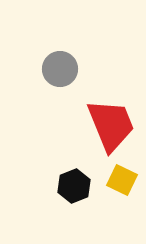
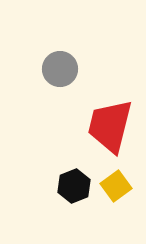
red trapezoid: moved 1 px left, 1 px down; rotated 144 degrees counterclockwise
yellow square: moved 6 px left, 6 px down; rotated 28 degrees clockwise
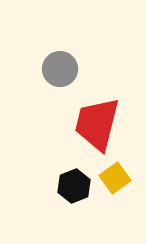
red trapezoid: moved 13 px left, 2 px up
yellow square: moved 1 px left, 8 px up
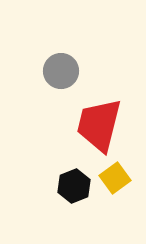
gray circle: moved 1 px right, 2 px down
red trapezoid: moved 2 px right, 1 px down
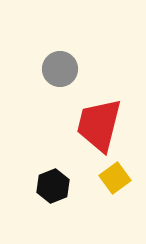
gray circle: moved 1 px left, 2 px up
black hexagon: moved 21 px left
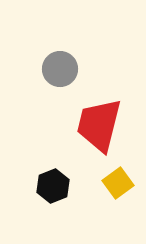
yellow square: moved 3 px right, 5 px down
